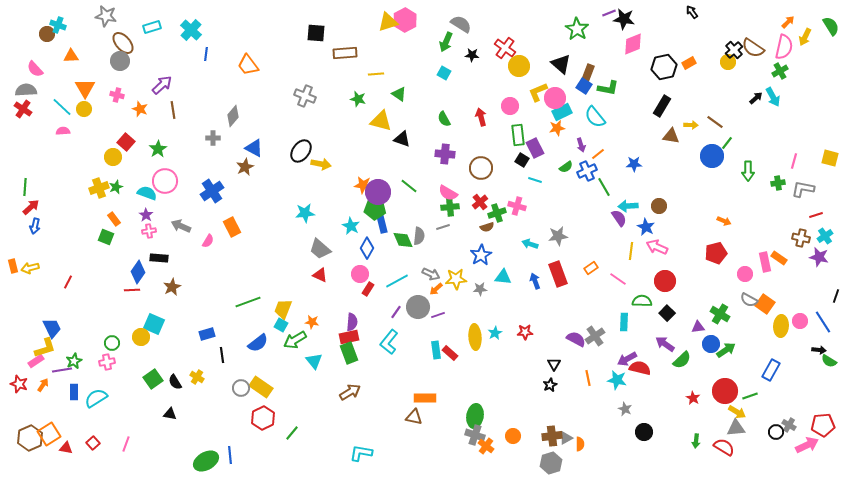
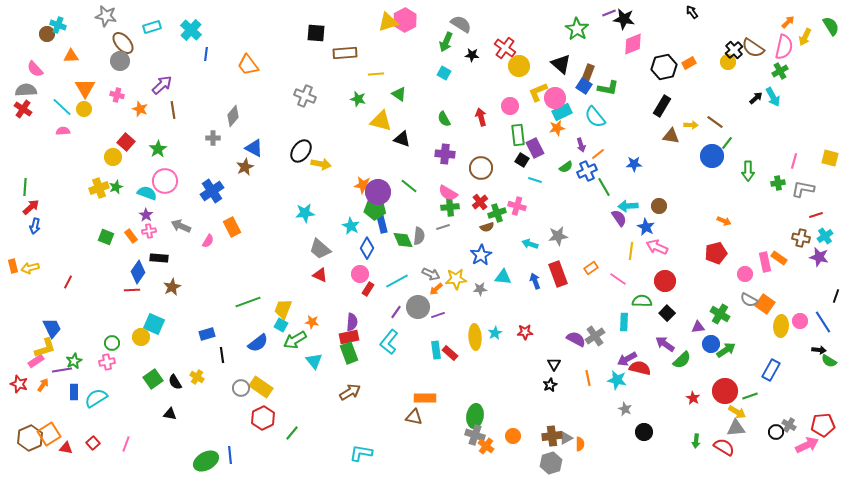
orange rectangle at (114, 219): moved 17 px right, 17 px down
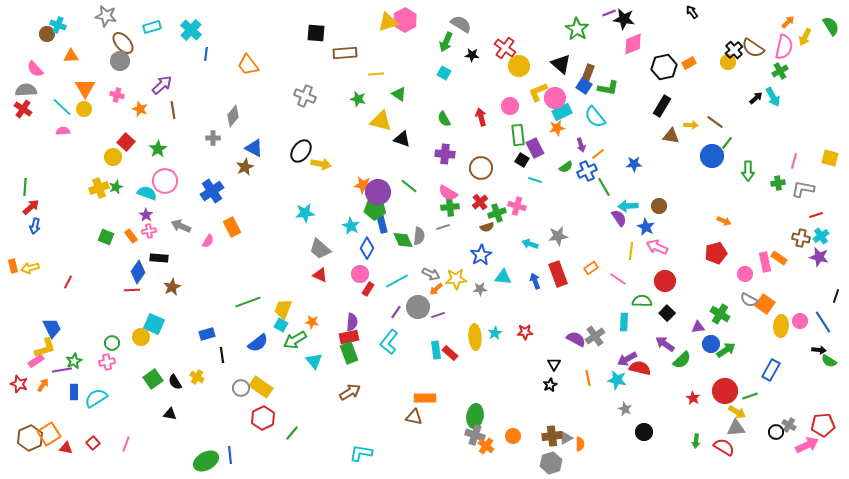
cyan cross at (825, 236): moved 4 px left
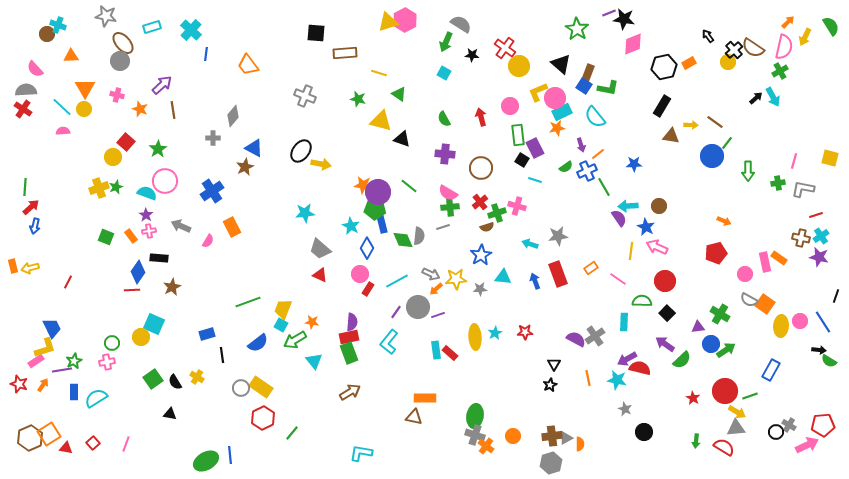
black arrow at (692, 12): moved 16 px right, 24 px down
yellow line at (376, 74): moved 3 px right, 1 px up; rotated 21 degrees clockwise
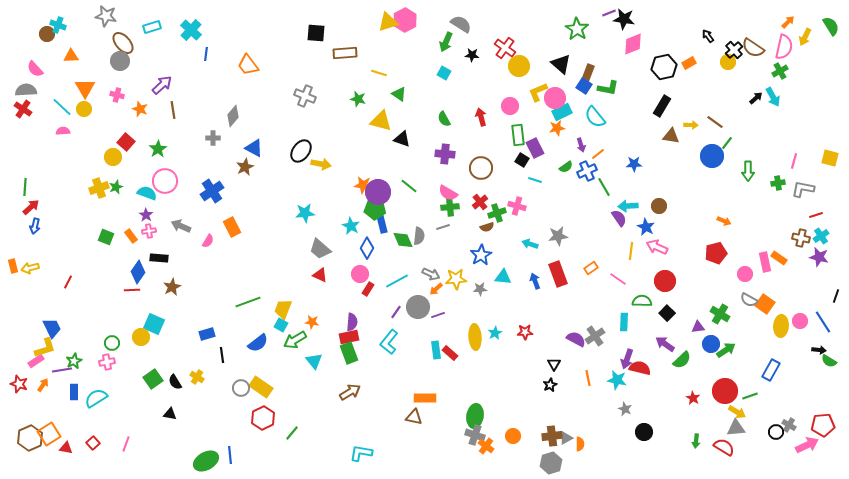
purple arrow at (627, 359): rotated 42 degrees counterclockwise
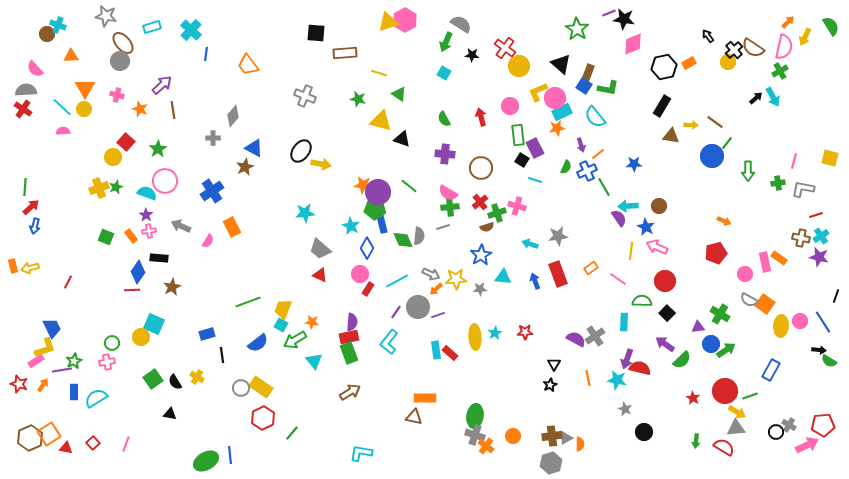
green semicircle at (566, 167): rotated 32 degrees counterclockwise
